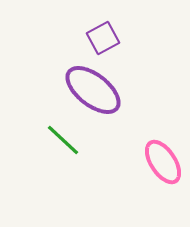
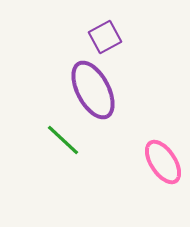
purple square: moved 2 px right, 1 px up
purple ellipse: rotated 24 degrees clockwise
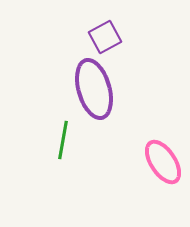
purple ellipse: moved 1 px right, 1 px up; rotated 12 degrees clockwise
green line: rotated 57 degrees clockwise
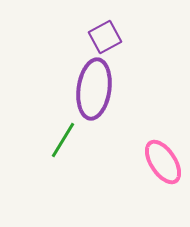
purple ellipse: rotated 24 degrees clockwise
green line: rotated 21 degrees clockwise
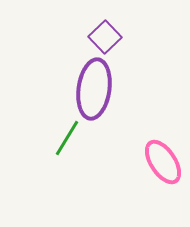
purple square: rotated 16 degrees counterclockwise
green line: moved 4 px right, 2 px up
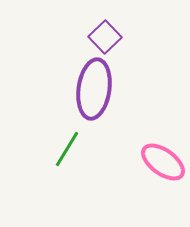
green line: moved 11 px down
pink ellipse: rotated 21 degrees counterclockwise
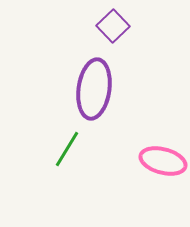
purple square: moved 8 px right, 11 px up
pink ellipse: moved 1 px up; rotated 21 degrees counterclockwise
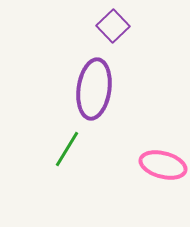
pink ellipse: moved 4 px down
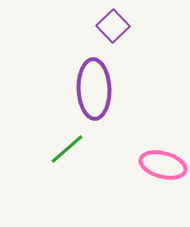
purple ellipse: rotated 10 degrees counterclockwise
green line: rotated 18 degrees clockwise
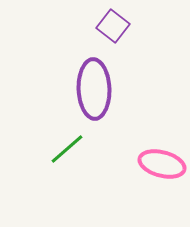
purple square: rotated 8 degrees counterclockwise
pink ellipse: moved 1 px left, 1 px up
